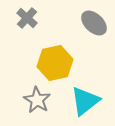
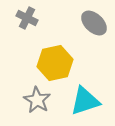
gray cross: rotated 15 degrees counterclockwise
cyan triangle: rotated 20 degrees clockwise
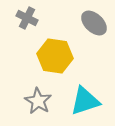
yellow hexagon: moved 7 px up; rotated 20 degrees clockwise
gray star: moved 1 px right, 1 px down
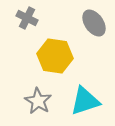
gray ellipse: rotated 12 degrees clockwise
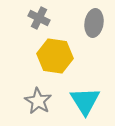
gray cross: moved 12 px right
gray ellipse: rotated 44 degrees clockwise
cyan triangle: rotated 44 degrees counterclockwise
